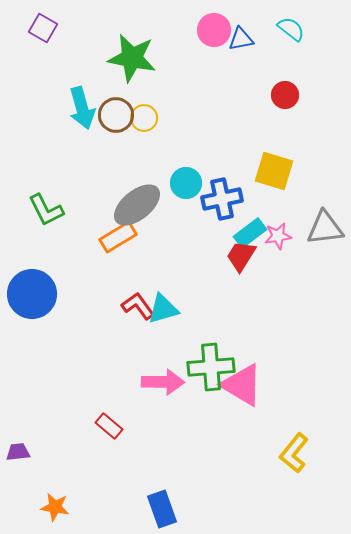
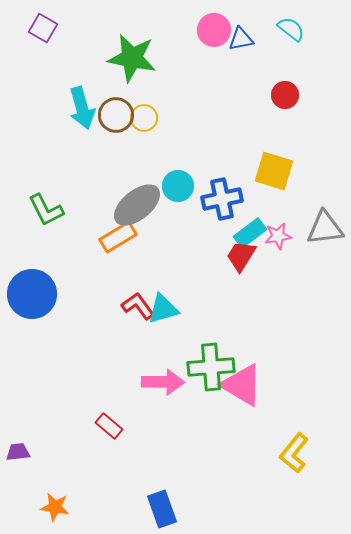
cyan circle: moved 8 px left, 3 px down
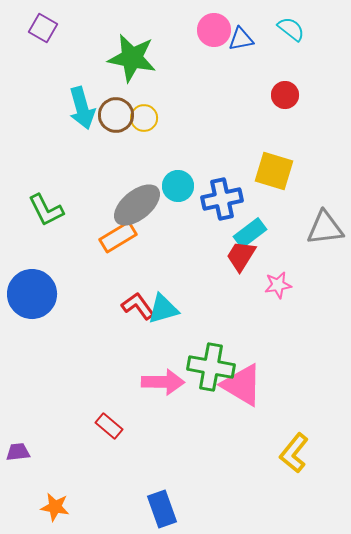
pink star: moved 49 px down
green cross: rotated 15 degrees clockwise
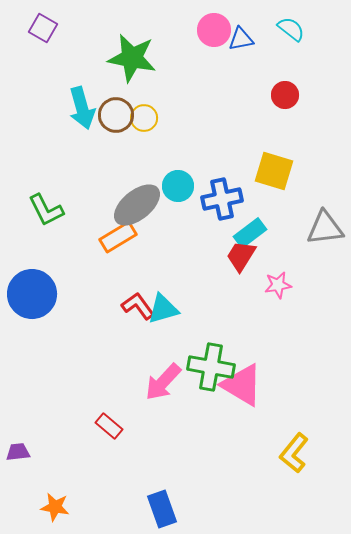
pink arrow: rotated 132 degrees clockwise
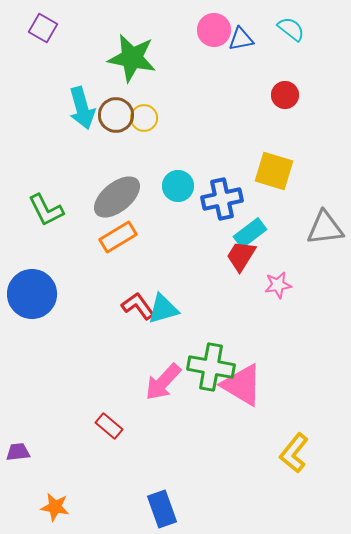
gray ellipse: moved 20 px left, 8 px up
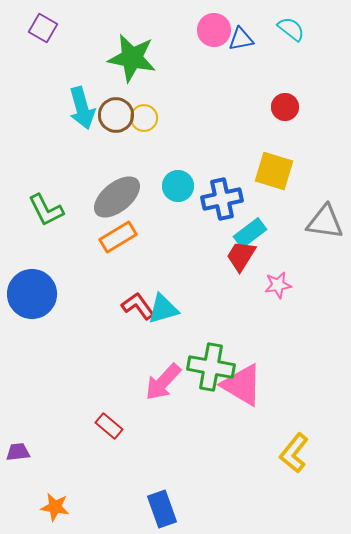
red circle: moved 12 px down
gray triangle: moved 6 px up; rotated 15 degrees clockwise
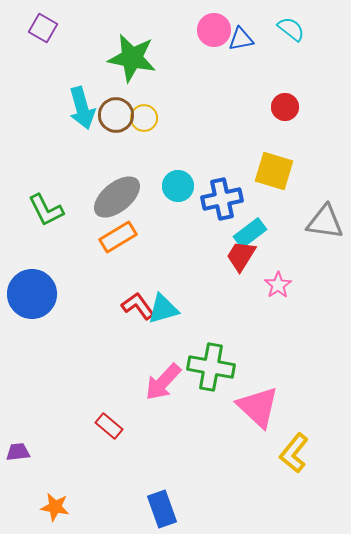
pink star: rotated 24 degrees counterclockwise
pink triangle: moved 16 px right, 22 px down; rotated 12 degrees clockwise
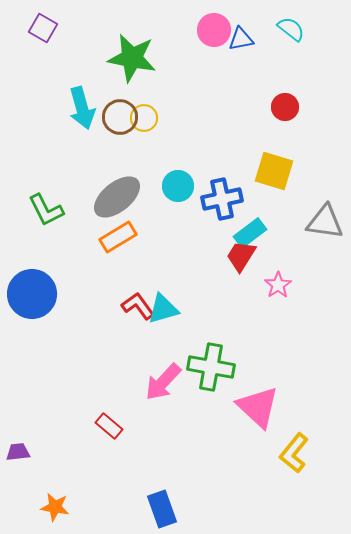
brown circle: moved 4 px right, 2 px down
